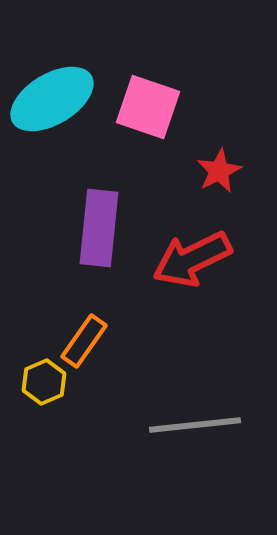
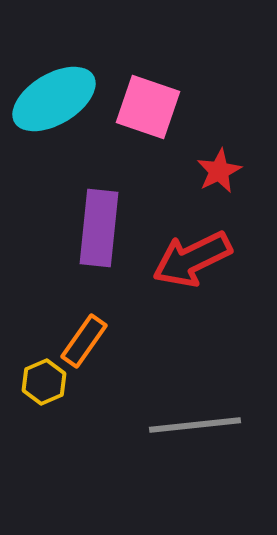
cyan ellipse: moved 2 px right
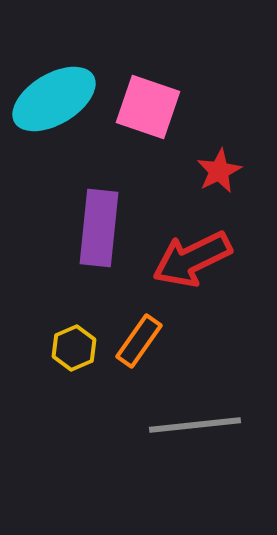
orange rectangle: moved 55 px right
yellow hexagon: moved 30 px right, 34 px up
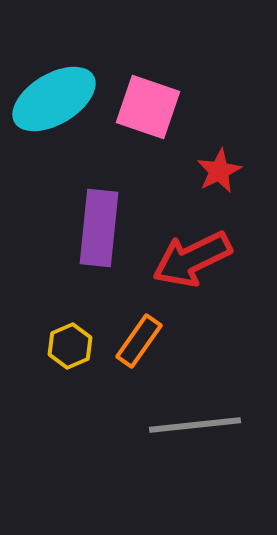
yellow hexagon: moved 4 px left, 2 px up
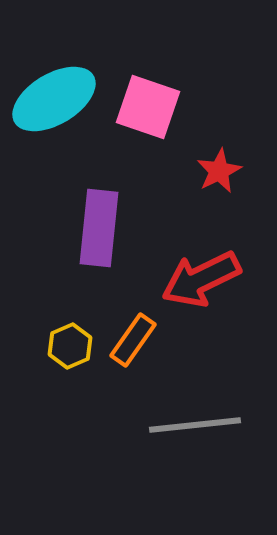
red arrow: moved 9 px right, 20 px down
orange rectangle: moved 6 px left, 1 px up
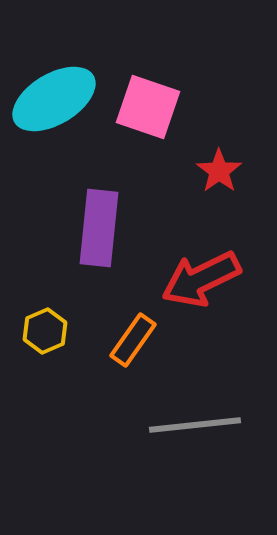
red star: rotated 9 degrees counterclockwise
yellow hexagon: moved 25 px left, 15 px up
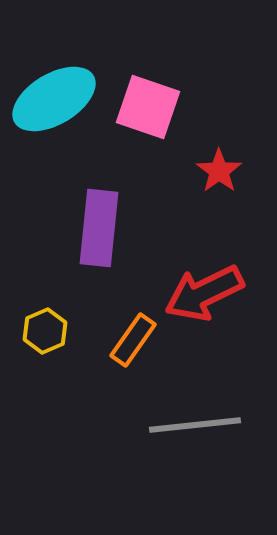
red arrow: moved 3 px right, 14 px down
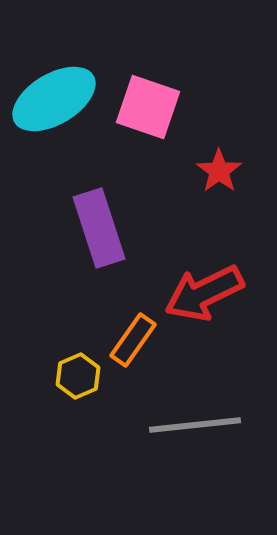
purple rectangle: rotated 24 degrees counterclockwise
yellow hexagon: moved 33 px right, 45 px down
